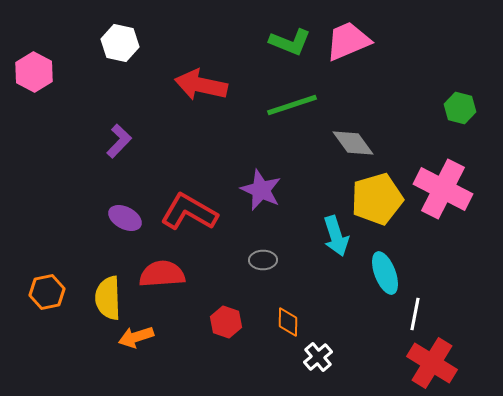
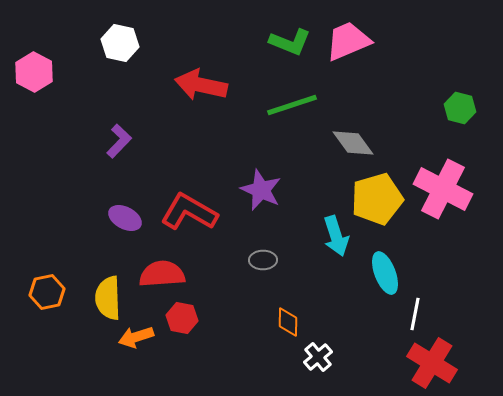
red hexagon: moved 44 px left, 4 px up; rotated 8 degrees counterclockwise
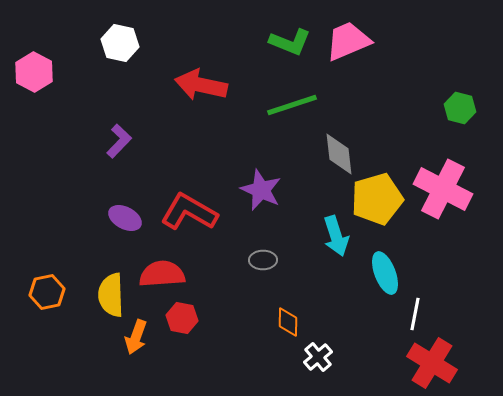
gray diamond: moved 14 px left, 11 px down; rotated 30 degrees clockwise
yellow semicircle: moved 3 px right, 3 px up
orange arrow: rotated 52 degrees counterclockwise
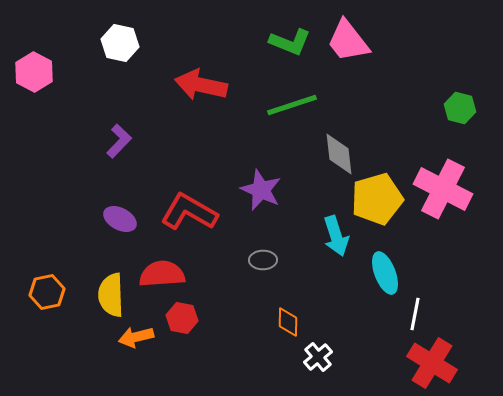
pink trapezoid: rotated 105 degrees counterclockwise
purple ellipse: moved 5 px left, 1 px down
orange arrow: rotated 56 degrees clockwise
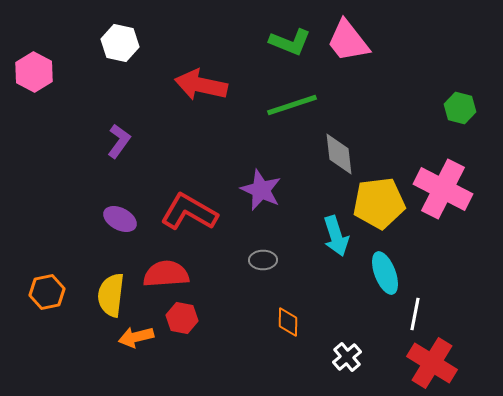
purple L-shape: rotated 8 degrees counterclockwise
yellow pentagon: moved 2 px right, 4 px down; rotated 9 degrees clockwise
red semicircle: moved 4 px right
yellow semicircle: rotated 9 degrees clockwise
white cross: moved 29 px right
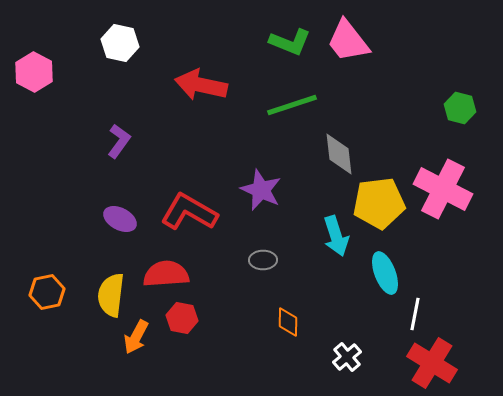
orange arrow: rotated 48 degrees counterclockwise
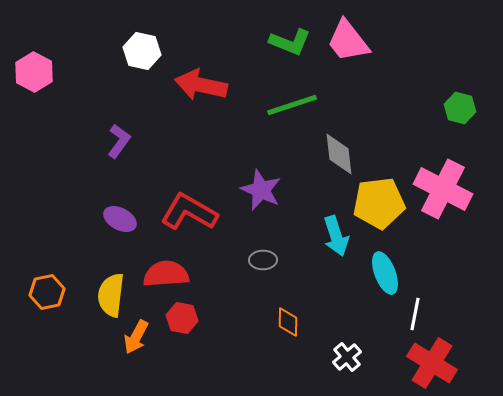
white hexagon: moved 22 px right, 8 px down
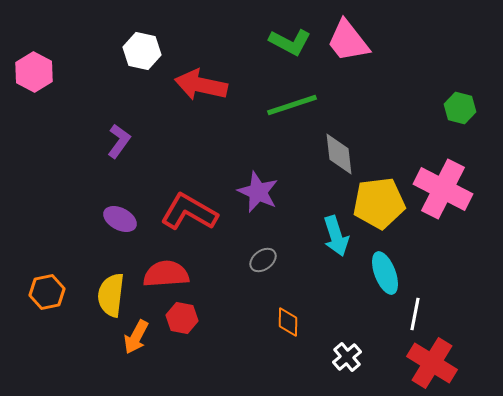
green L-shape: rotated 6 degrees clockwise
purple star: moved 3 px left, 2 px down
gray ellipse: rotated 36 degrees counterclockwise
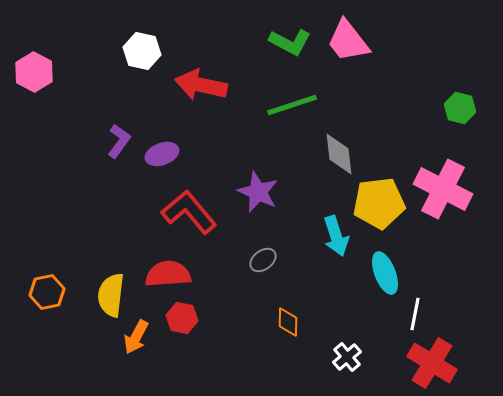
red L-shape: rotated 20 degrees clockwise
purple ellipse: moved 42 px right, 65 px up; rotated 48 degrees counterclockwise
red semicircle: moved 2 px right
